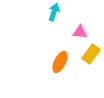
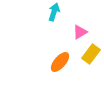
pink triangle: rotated 35 degrees counterclockwise
orange ellipse: rotated 15 degrees clockwise
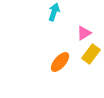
pink triangle: moved 4 px right, 1 px down
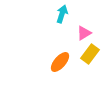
cyan arrow: moved 8 px right, 2 px down
yellow rectangle: moved 1 px left
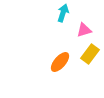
cyan arrow: moved 1 px right, 1 px up
pink triangle: moved 3 px up; rotated 14 degrees clockwise
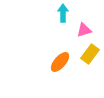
cyan arrow: rotated 18 degrees counterclockwise
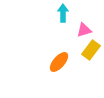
yellow rectangle: moved 1 px right, 4 px up
orange ellipse: moved 1 px left
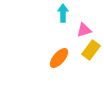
orange ellipse: moved 4 px up
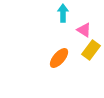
pink triangle: rotated 49 degrees clockwise
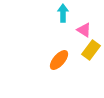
orange ellipse: moved 2 px down
